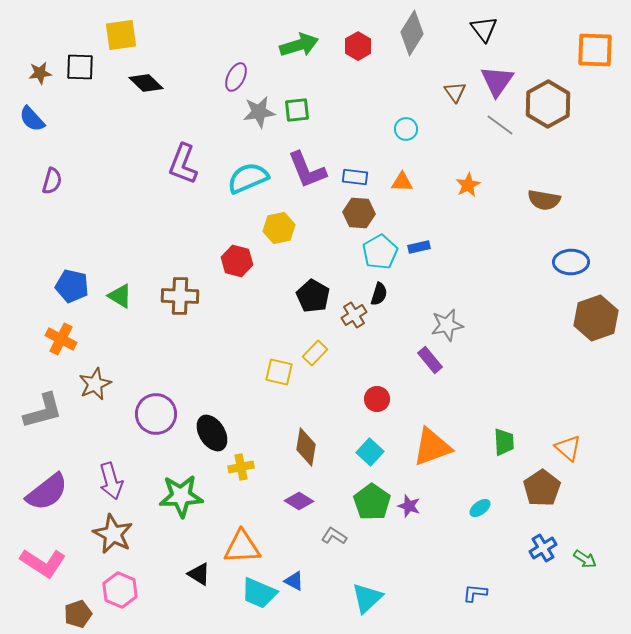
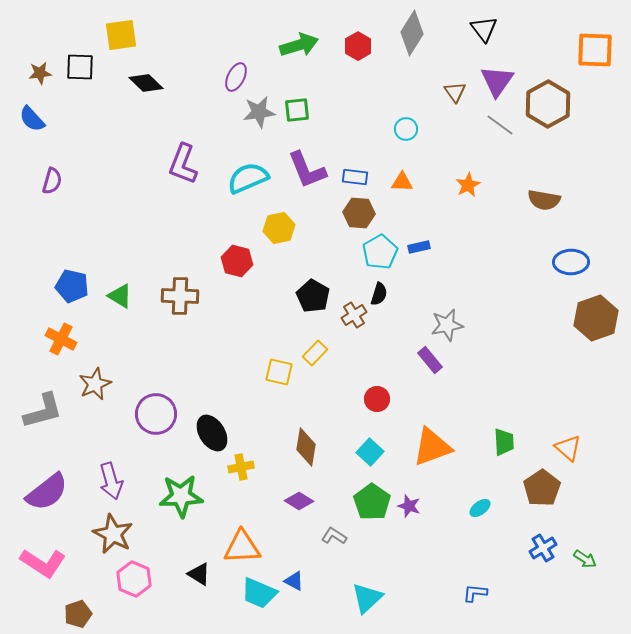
pink hexagon at (120, 590): moved 14 px right, 11 px up
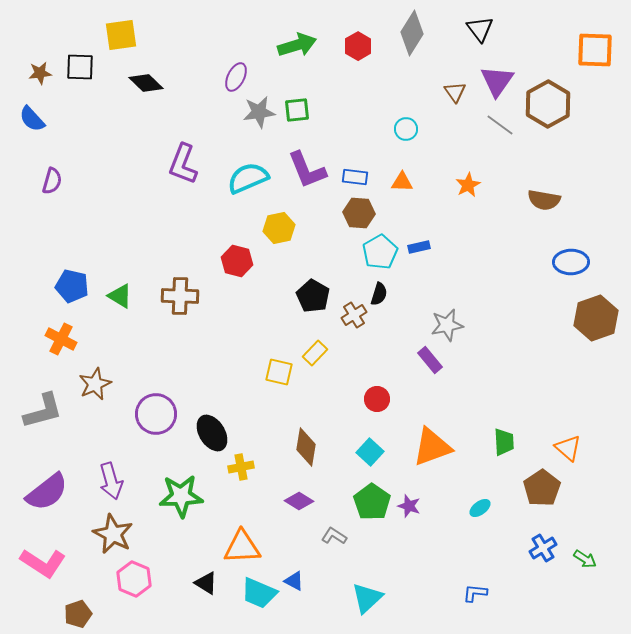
black triangle at (484, 29): moved 4 px left
green arrow at (299, 45): moved 2 px left
black triangle at (199, 574): moved 7 px right, 9 px down
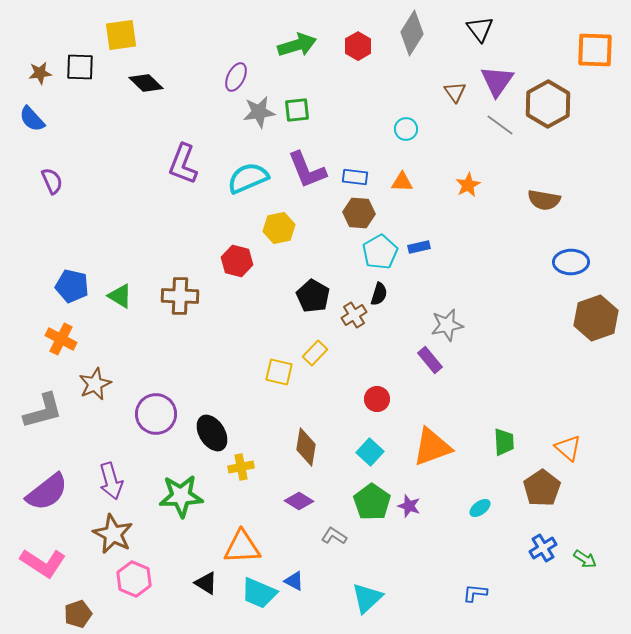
purple semicircle at (52, 181): rotated 40 degrees counterclockwise
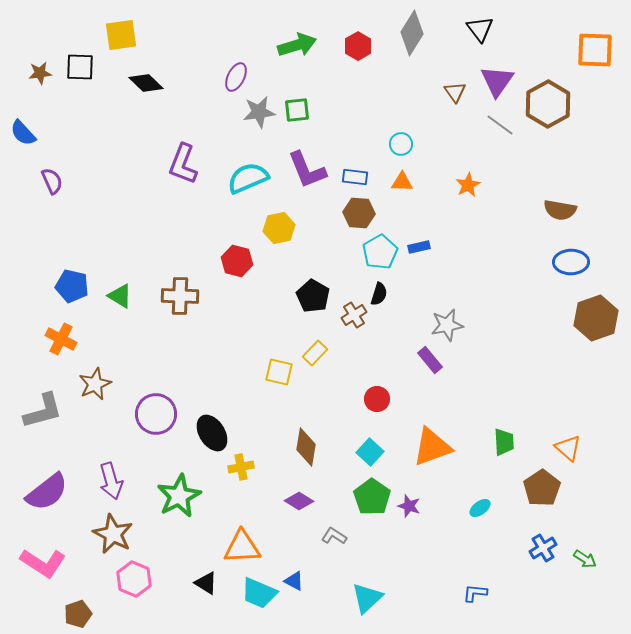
blue semicircle at (32, 119): moved 9 px left, 14 px down
cyan circle at (406, 129): moved 5 px left, 15 px down
brown semicircle at (544, 200): moved 16 px right, 10 px down
green star at (181, 496): moved 2 px left; rotated 24 degrees counterclockwise
green pentagon at (372, 502): moved 5 px up
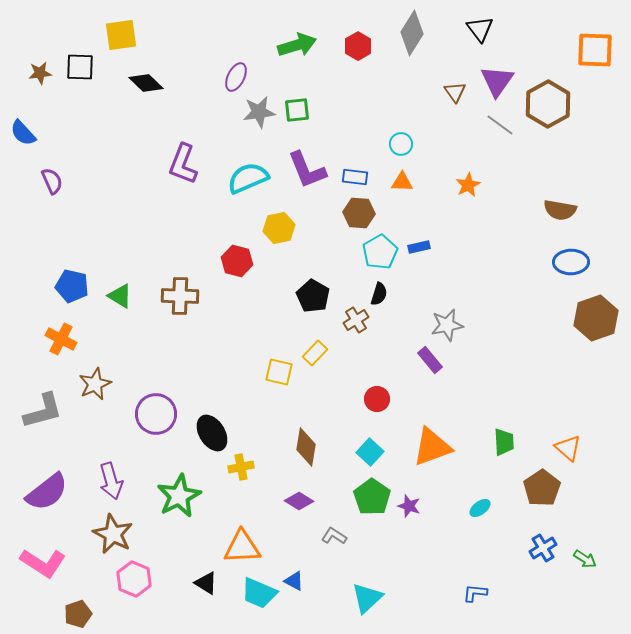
brown cross at (354, 315): moved 2 px right, 5 px down
